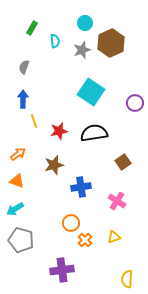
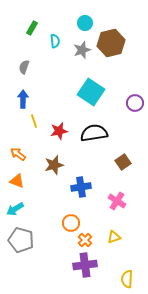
brown hexagon: rotated 12 degrees clockwise
orange arrow: rotated 105 degrees counterclockwise
purple cross: moved 23 px right, 5 px up
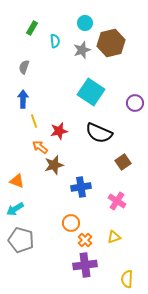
black semicircle: moved 5 px right; rotated 148 degrees counterclockwise
orange arrow: moved 22 px right, 7 px up
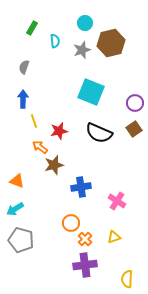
cyan square: rotated 12 degrees counterclockwise
brown square: moved 11 px right, 33 px up
orange cross: moved 1 px up
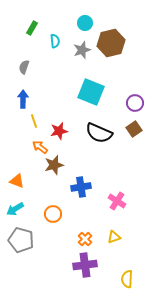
orange circle: moved 18 px left, 9 px up
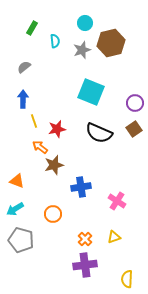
gray semicircle: rotated 32 degrees clockwise
red star: moved 2 px left, 2 px up
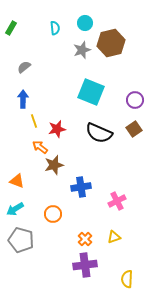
green rectangle: moved 21 px left
cyan semicircle: moved 13 px up
purple circle: moved 3 px up
pink cross: rotated 30 degrees clockwise
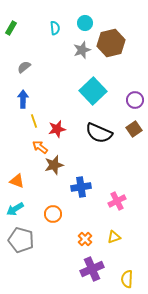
cyan square: moved 2 px right, 1 px up; rotated 24 degrees clockwise
purple cross: moved 7 px right, 4 px down; rotated 15 degrees counterclockwise
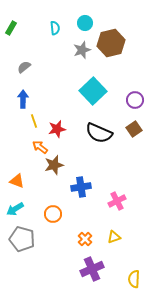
gray pentagon: moved 1 px right, 1 px up
yellow semicircle: moved 7 px right
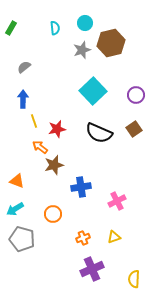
purple circle: moved 1 px right, 5 px up
orange cross: moved 2 px left, 1 px up; rotated 24 degrees clockwise
